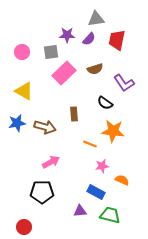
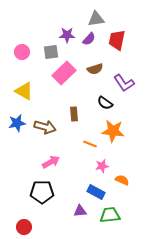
green trapezoid: rotated 20 degrees counterclockwise
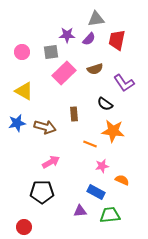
black semicircle: moved 1 px down
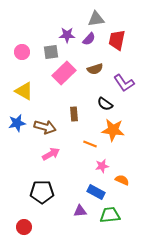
orange star: moved 1 px up
pink arrow: moved 8 px up
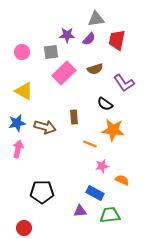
brown rectangle: moved 3 px down
pink arrow: moved 33 px left, 5 px up; rotated 48 degrees counterclockwise
blue rectangle: moved 1 px left, 1 px down
red circle: moved 1 px down
